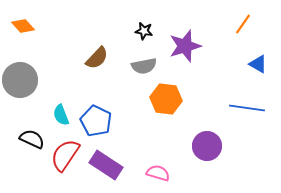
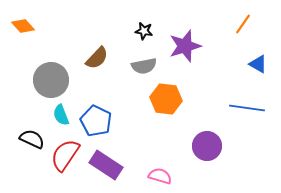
gray circle: moved 31 px right
pink semicircle: moved 2 px right, 3 px down
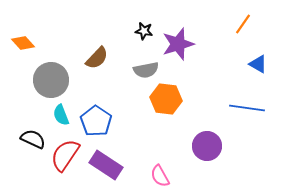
orange diamond: moved 17 px down
purple star: moved 7 px left, 2 px up
gray semicircle: moved 2 px right, 4 px down
blue pentagon: rotated 8 degrees clockwise
black semicircle: moved 1 px right
pink semicircle: rotated 135 degrees counterclockwise
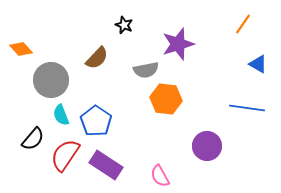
black star: moved 20 px left, 6 px up; rotated 12 degrees clockwise
orange diamond: moved 2 px left, 6 px down
black semicircle: rotated 105 degrees clockwise
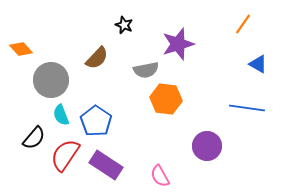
black semicircle: moved 1 px right, 1 px up
